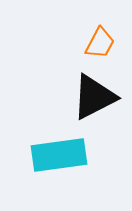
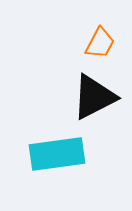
cyan rectangle: moved 2 px left, 1 px up
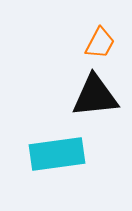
black triangle: moved 1 px right, 1 px up; rotated 21 degrees clockwise
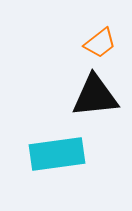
orange trapezoid: rotated 24 degrees clockwise
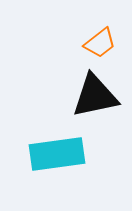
black triangle: rotated 6 degrees counterclockwise
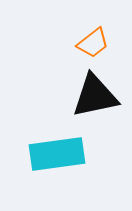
orange trapezoid: moved 7 px left
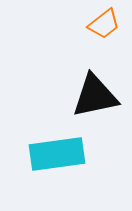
orange trapezoid: moved 11 px right, 19 px up
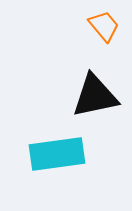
orange trapezoid: moved 2 px down; rotated 92 degrees counterclockwise
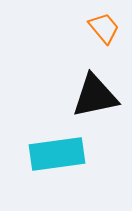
orange trapezoid: moved 2 px down
